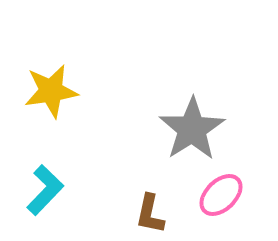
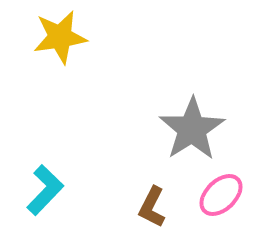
yellow star: moved 9 px right, 54 px up
brown L-shape: moved 2 px right, 7 px up; rotated 15 degrees clockwise
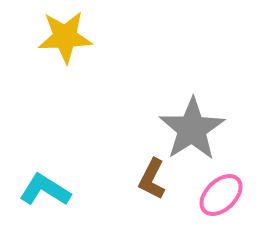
yellow star: moved 5 px right; rotated 6 degrees clockwise
cyan L-shape: rotated 102 degrees counterclockwise
brown L-shape: moved 28 px up
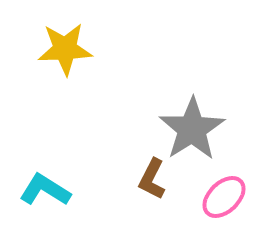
yellow star: moved 12 px down
pink ellipse: moved 3 px right, 2 px down
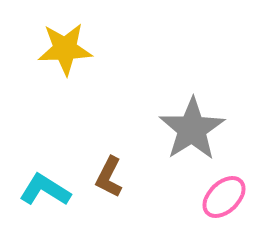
brown L-shape: moved 43 px left, 2 px up
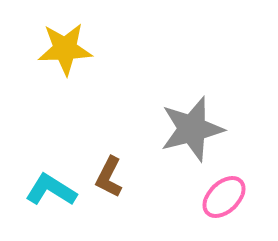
gray star: rotated 18 degrees clockwise
cyan L-shape: moved 6 px right
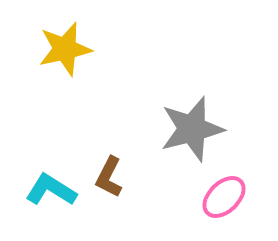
yellow star: rotated 10 degrees counterclockwise
